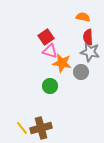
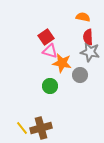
gray circle: moved 1 px left, 3 px down
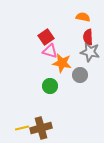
yellow line: rotated 64 degrees counterclockwise
